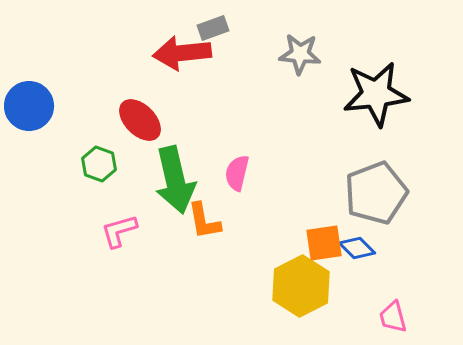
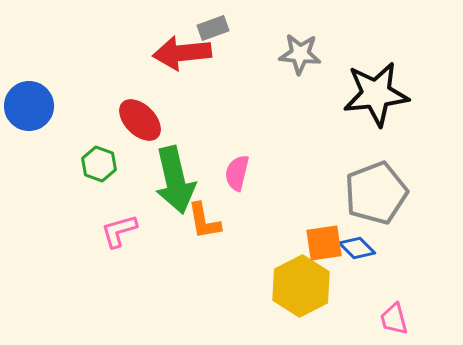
pink trapezoid: moved 1 px right, 2 px down
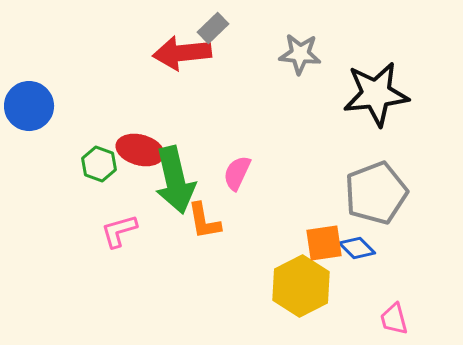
gray rectangle: rotated 24 degrees counterclockwise
red ellipse: moved 30 px down; rotated 30 degrees counterclockwise
pink semicircle: rotated 12 degrees clockwise
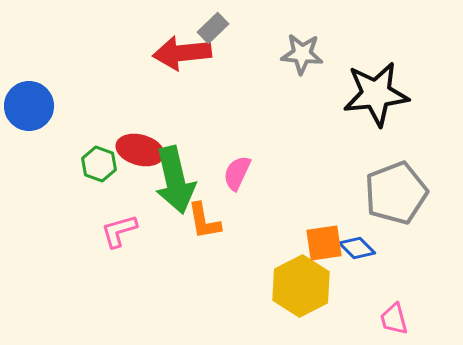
gray star: moved 2 px right
gray pentagon: moved 20 px right
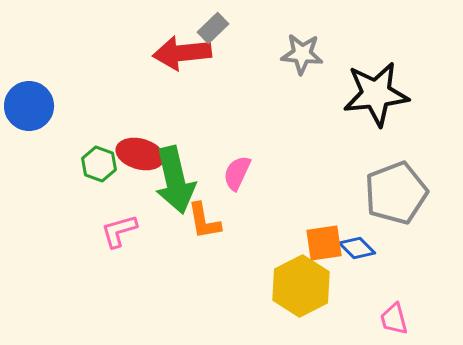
red ellipse: moved 4 px down
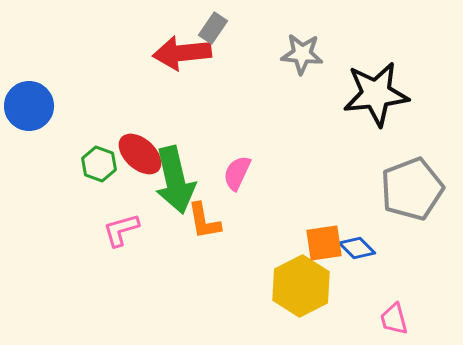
gray rectangle: rotated 12 degrees counterclockwise
red ellipse: rotated 27 degrees clockwise
gray pentagon: moved 16 px right, 4 px up
pink L-shape: moved 2 px right, 1 px up
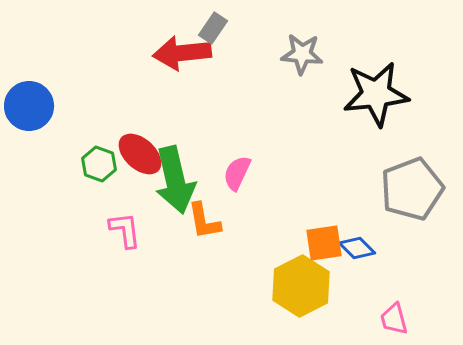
pink L-shape: moved 4 px right; rotated 99 degrees clockwise
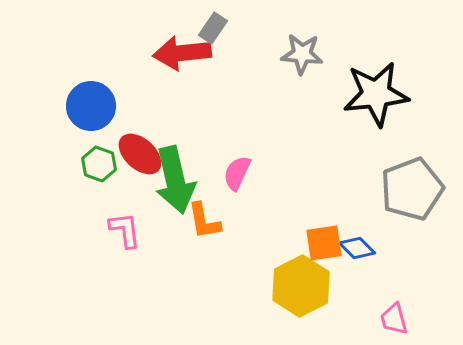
blue circle: moved 62 px right
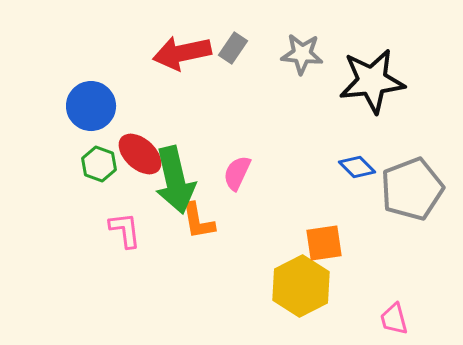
gray rectangle: moved 20 px right, 20 px down
red arrow: rotated 6 degrees counterclockwise
black star: moved 4 px left, 13 px up
orange L-shape: moved 6 px left
blue diamond: moved 81 px up
